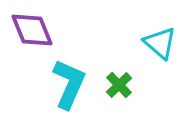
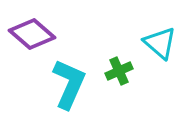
purple diamond: moved 4 px down; rotated 27 degrees counterclockwise
green cross: moved 14 px up; rotated 20 degrees clockwise
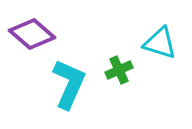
cyan triangle: rotated 24 degrees counterclockwise
green cross: moved 1 px up
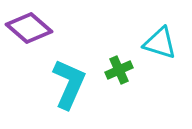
purple diamond: moved 3 px left, 6 px up
